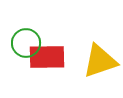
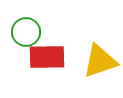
green circle: moved 11 px up
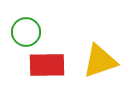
red rectangle: moved 8 px down
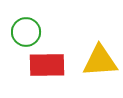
yellow triangle: rotated 15 degrees clockwise
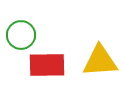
green circle: moved 5 px left, 3 px down
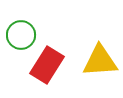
red rectangle: rotated 57 degrees counterclockwise
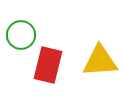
red rectangle: moved 1 px right; rotated 18 degrees counterclockwise
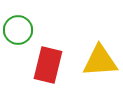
green circle: moved 3 px left, 5 px up
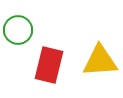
red rectangle: moved 1 px right
